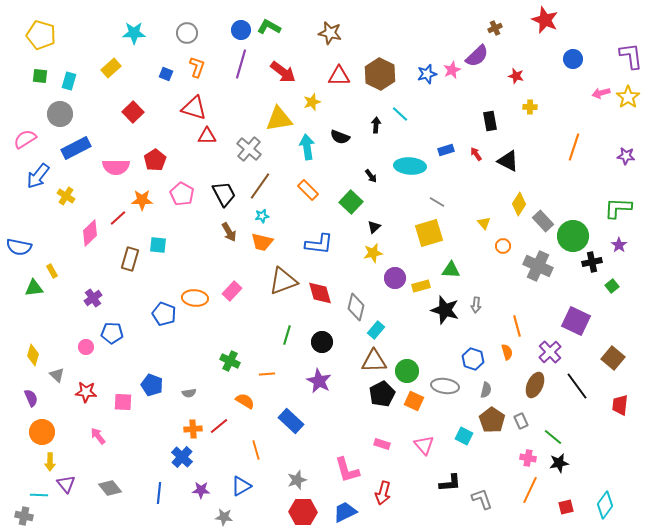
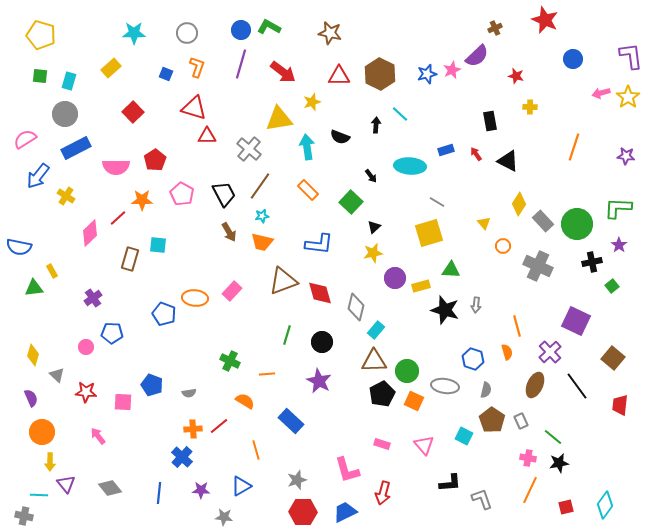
gray circle at (60, 114): moved 5 px right
green circle at (573, 236): moved 4 px right, 12 px up
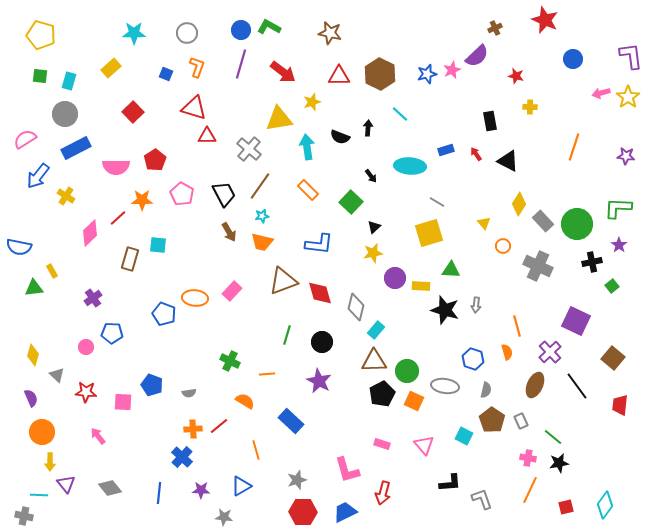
black arrow at (376, 125): moved 8 px left, 3 px down
yellow rectangle at (421, 286): rotated 18 degrees clockwise
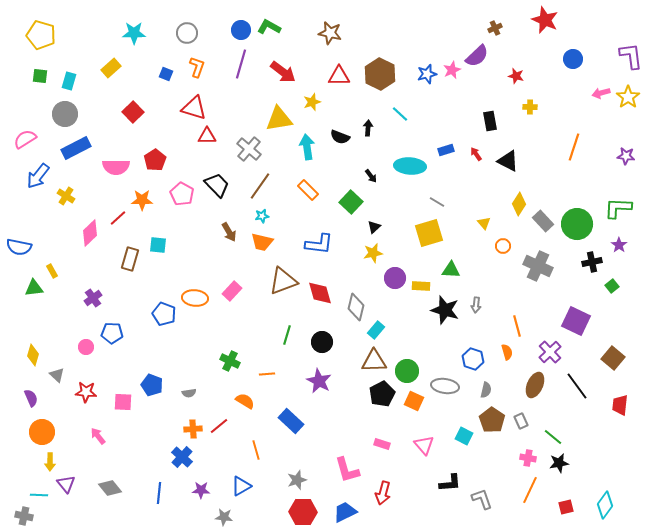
black trapezoid at (224, 194): moved 7 px left, 9 px up; rotated 16 degrees counterclockwise
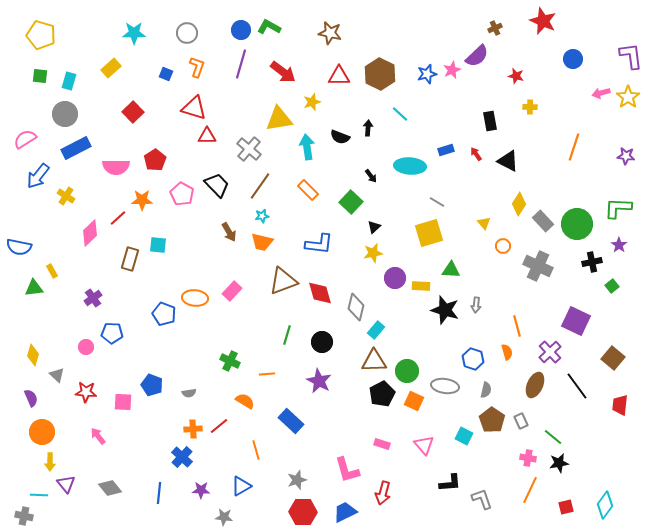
red star at (545, 20): moved 2 px left, 1 px down
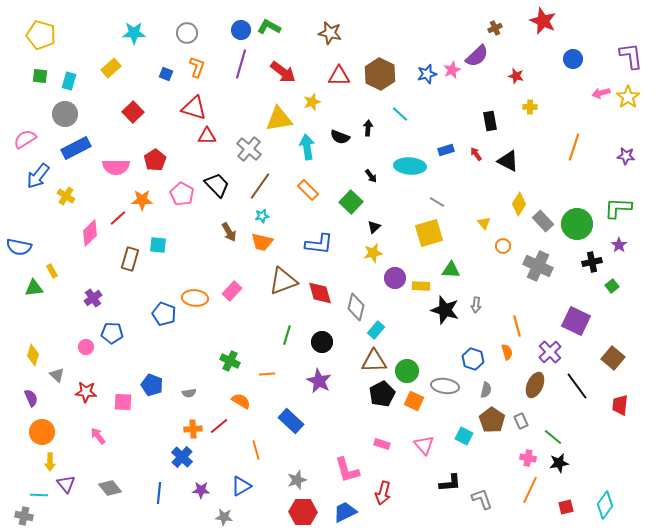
orange semicircle at (245, 401): moved 4 px left
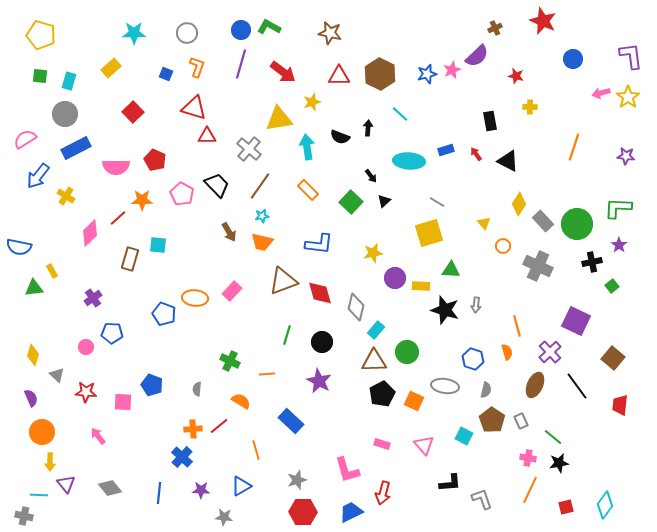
red pentagon at (155, 160): rotated 15 degrees counterclockwise
cyan ellipse at (410, 166): moved 1 px left, 5 px up
black triangle at (374, 227): moved 10 px right, 26 px up
green circle at (407, 371): moved 19 px up
gray semicircle at (189, 393): moved 8 px right, 4 px up; rotated 104 degrees clockwise
blue trapezoid at (345, 512): moved 6 px right
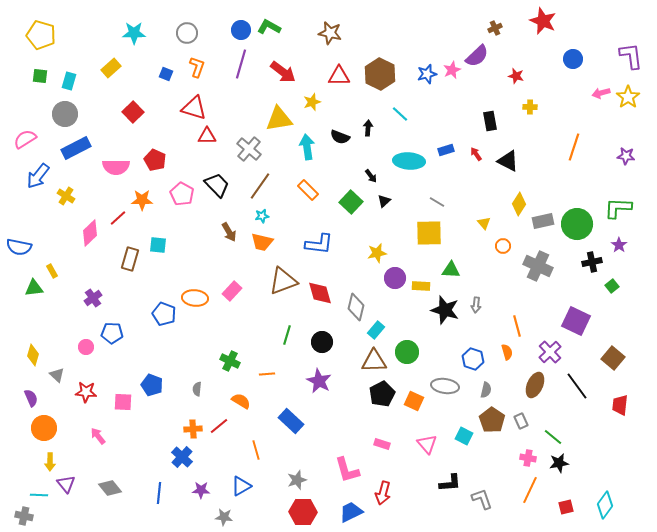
gray rectangle at (543, 221): rotated 60 degrees counterclockwise
yellow square at (429, 233): rotated 16 degrees clockwise
yellow star at (373, 253): moved 4 px right
orange circle at (42, 432): moved 2 px right, 4 px up
pink triangle at (424, 445): moved 3 px right, 1 px up
